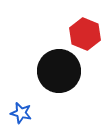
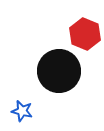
blue star: moved 1 px right, 2 px up
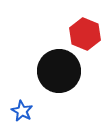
blue star: rotated 15 degrees clockwise
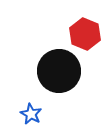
blue star: moved 9 px right, 3 px down
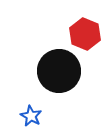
blue star: moved 2 px down
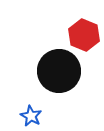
red hexagon: moved 1 px left, 1 px down
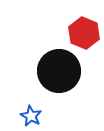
red hexagon: moved 2 px up
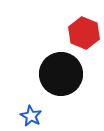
black circle: moved 2 px right, 3 px down
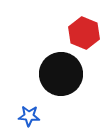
blue star: moved 2 px left; rotated 25 degrees counterclockwise
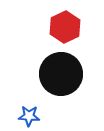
red hexagon: moved 19 px left, 6 px up; rotated 12 degrees clockwise
